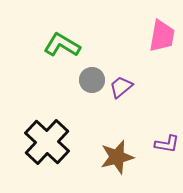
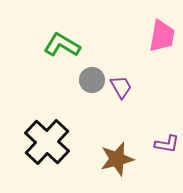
purple trapezoid: rotated 100 degrees clockwise
brown star: moved 2 px down
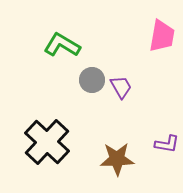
brown star: rotated 12 degrees clockwise
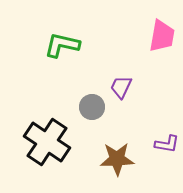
green L-shape: rotated 18 degrees counterclockwise
gray circle: moved 27 px down
purple trapezoid: rotated 125 degrees counterclockwise
black cross: rotated 9 degrees counterclockwise
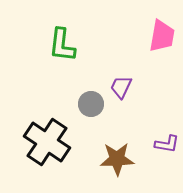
green L-shape: rotated 96 degrees counterclockwise
gray circle: moved 1 px left, 3 px up
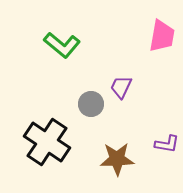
green L-shape: rotated 57 degrees counterclockwise
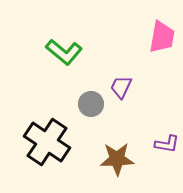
pink trapezoid: moved 1 px down
green L-shape: moved 2 px right, 7 px down
